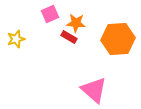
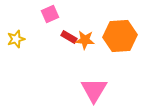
orange star: moved 9 px right, 17 px down
orange hexagon: moved 2 px right, 3 px up
pink triangle: rotated 20 degrees clockwise
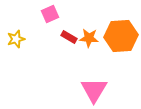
orange hexagon: moved 1 px right
orange star: moved 4 px right, 2 px up
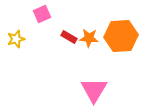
pink square: moved 8 px left
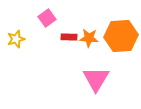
pink square: moved 5 px right, 4 px down; rotated 12 degrees counterclockwise
red rectangle: rotated 28 degrees counterclockwise
pink triangle: moved 2 px right, 11 px up
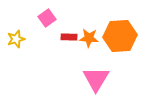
orange hexagon: moved 1 px left
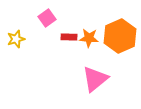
orange hexagon: rotated 20 degrees counterclockwise
pink triangle: moved 1 px left; rotated 20 degrees clockwise
